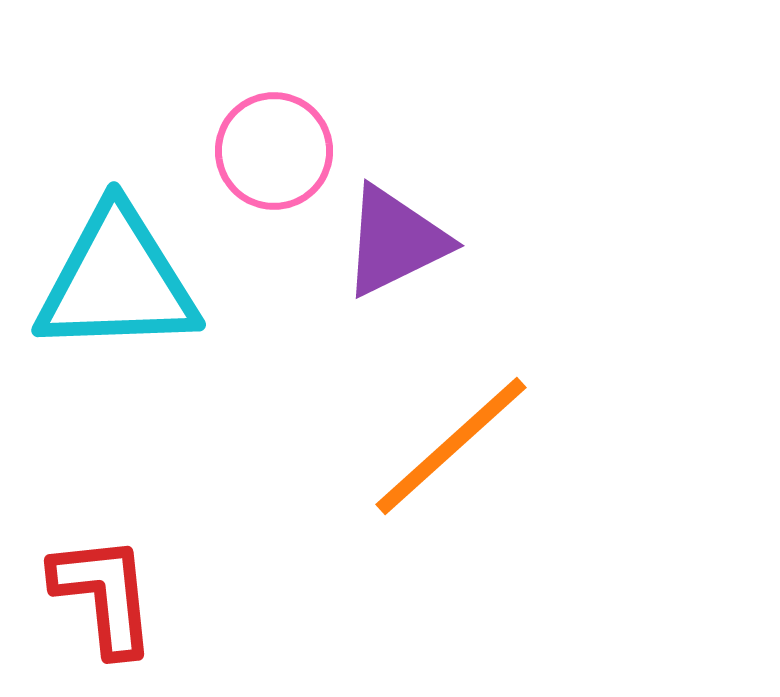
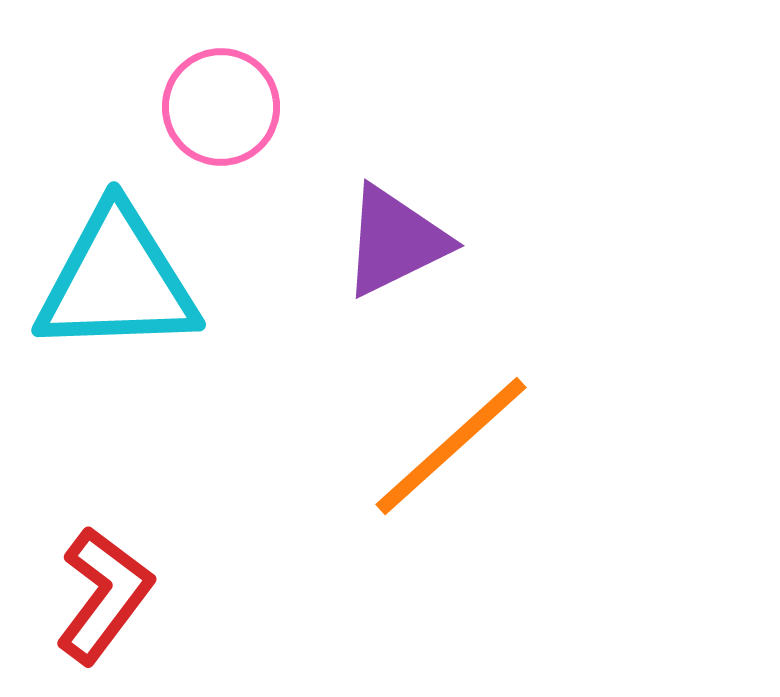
pink circle: moved 53 px left, 44 px up
red L-shape: rotated 43 degrees clockwise
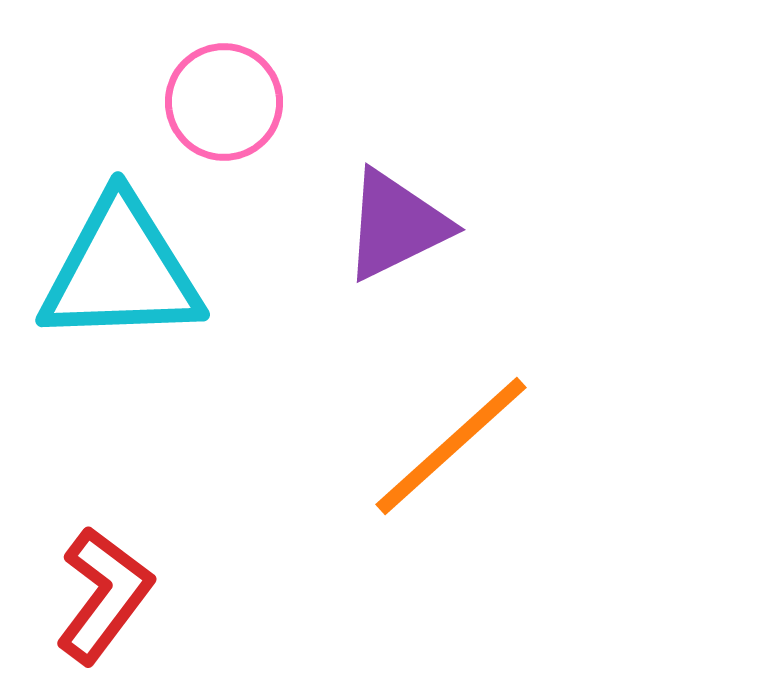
pink circle: moved 3 px right, 5 px up
purple triangle: moved 1 px right, 16 px up
cyan triangle: moved 4 px right, 10 px up
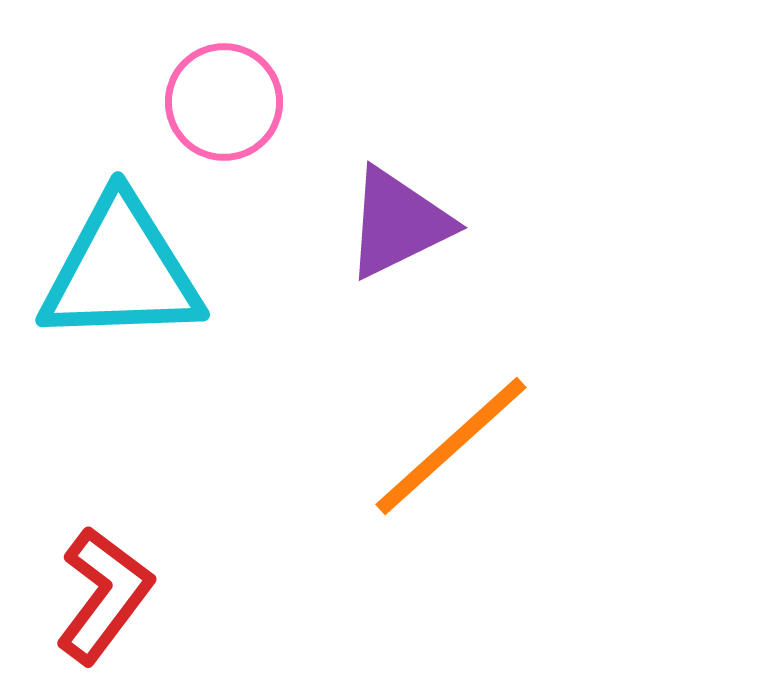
purple triangle: moved 2 px right, 2 px up
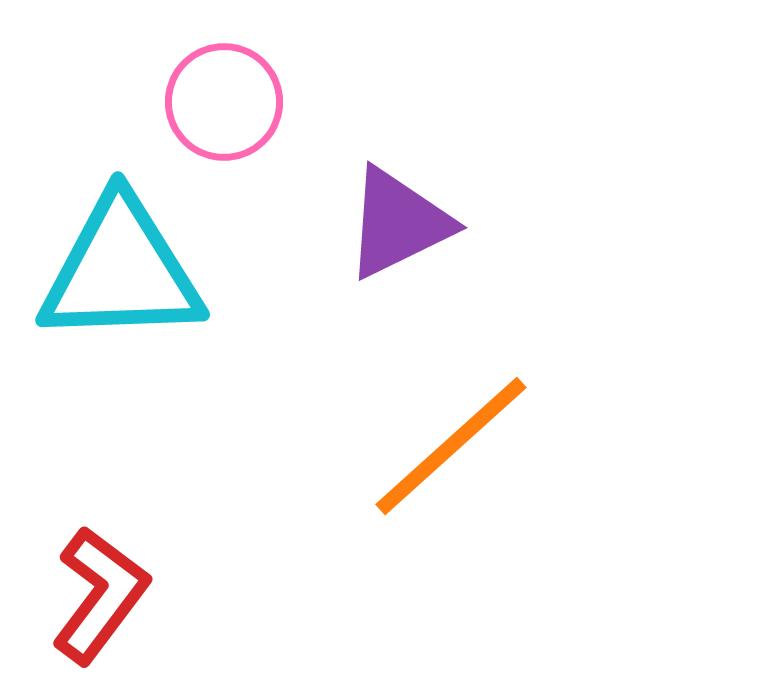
red L-shape: moved 4 px left
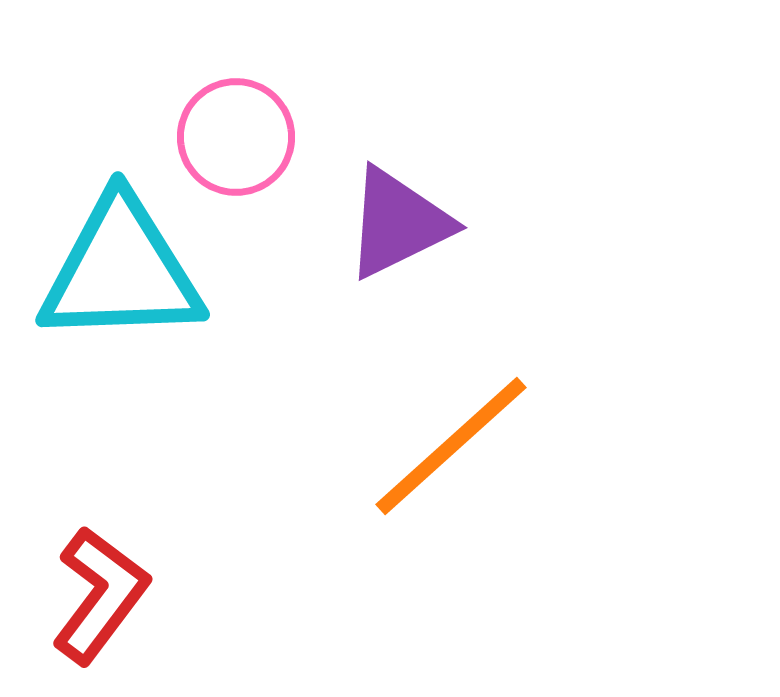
pink circle: moved 12 px right, 35 px down
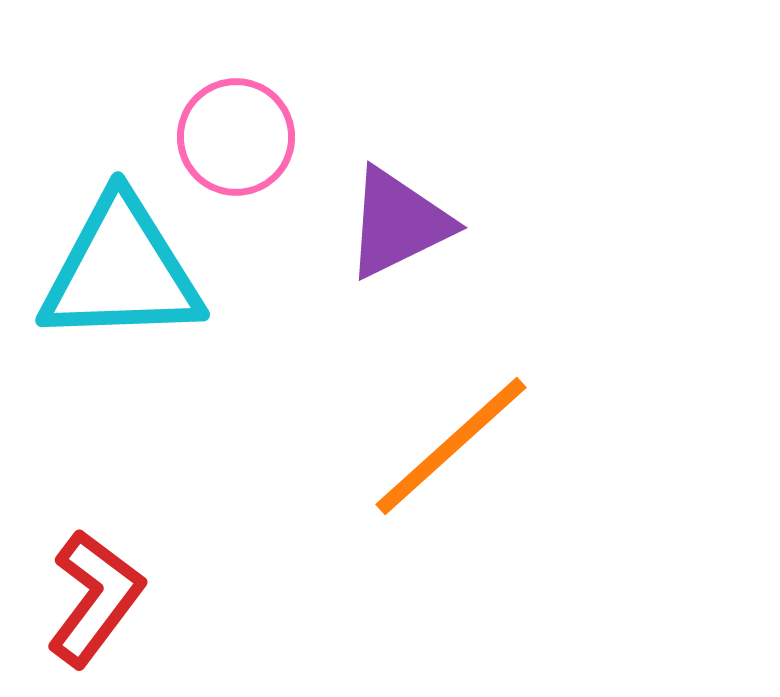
red L-shape: moved 5 px left, 3 px down
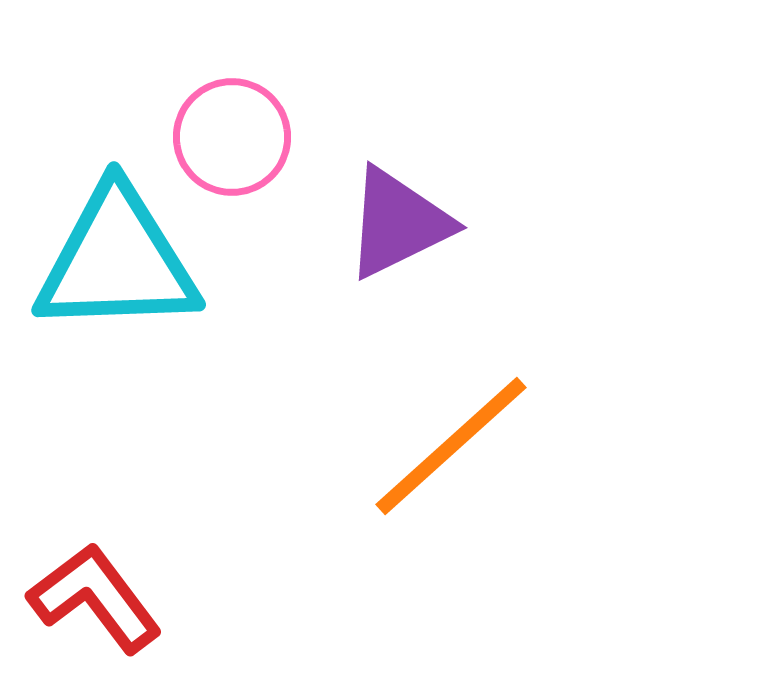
pink circle: moved 4 px left
cyan triangle: moved 4 px left, 10 px up
red L-shape: rotated 74 degrees counterclockwise
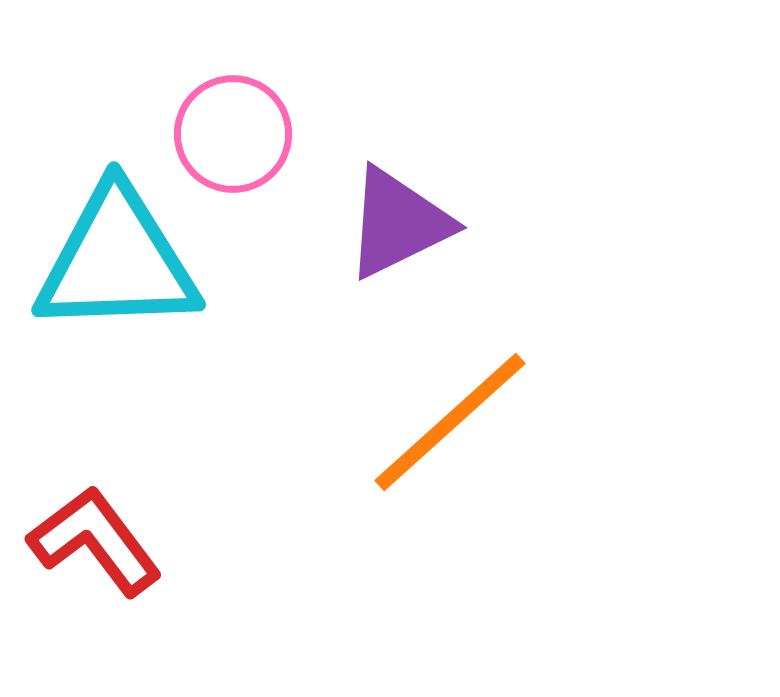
pink circle: moved 1 px right, 3 px up
orange line: moved 1 px left, 24 px up
red L-shape: moved 57 px up
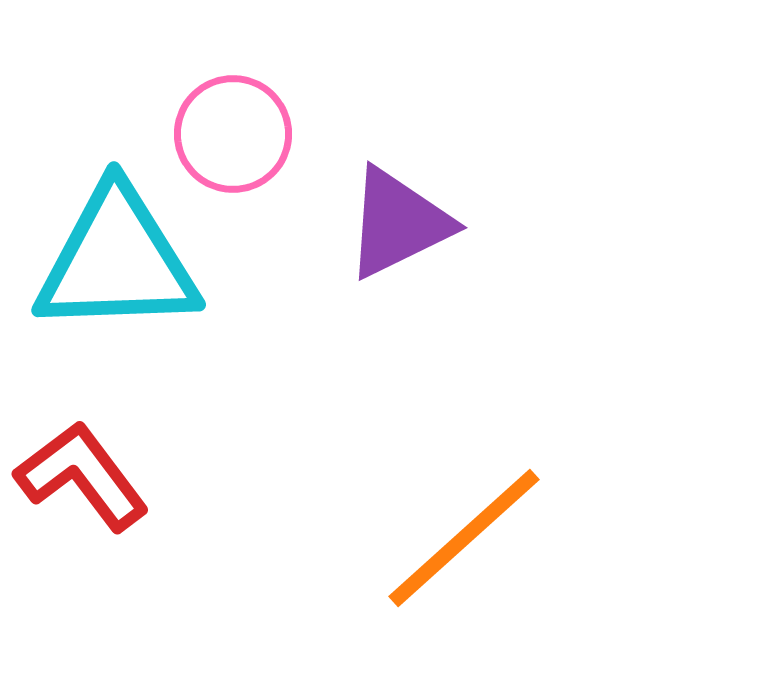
orange line: moved 14 px right, 116 px down
red L-shape: moved 13 px left, 65 px up
